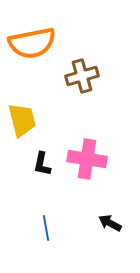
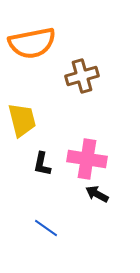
black arrow: moved 13 px left, 29 px up
blue line: rotated 45 degrees counterclockwise
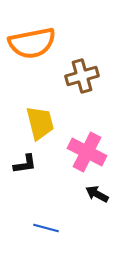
yellow trapezoid: moved 18 px right, 3 px down
pink cross: moved 7 px up; rotated 18 degrees clockwise
black L-shape: moved 17 px left; rotated 110 degrees counterclockwise
blue line: rotated 20 degrees counterclockwise
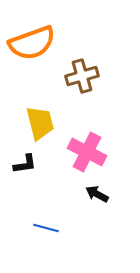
orange semicircle: rotated 9 degrees counterclockwise
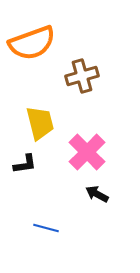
pink cross: rotated 18 degrees clockwise
